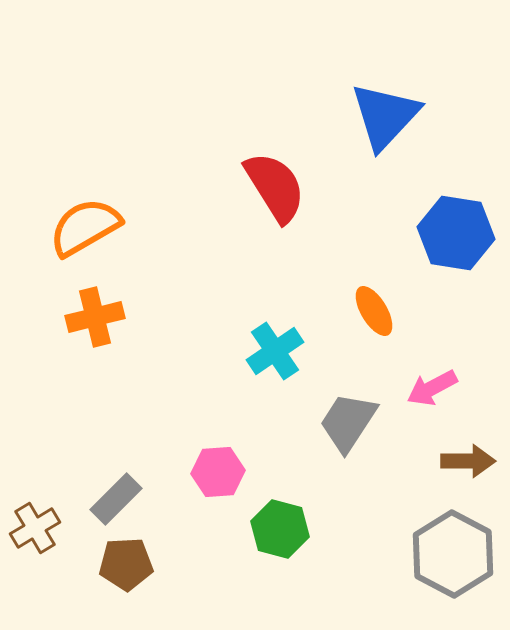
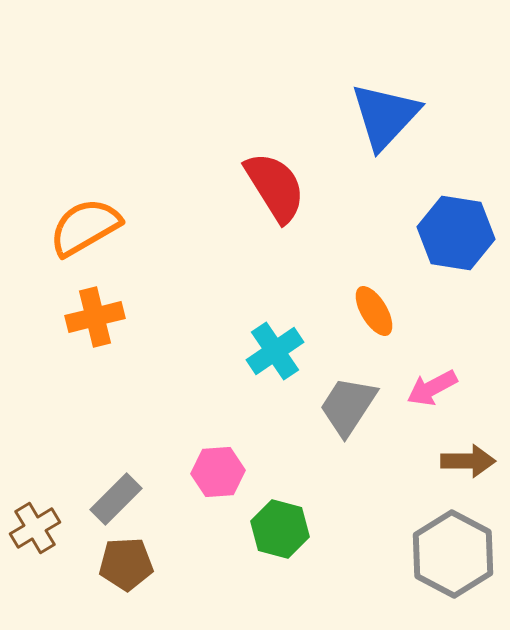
gray trapezoid: moved 16 px up
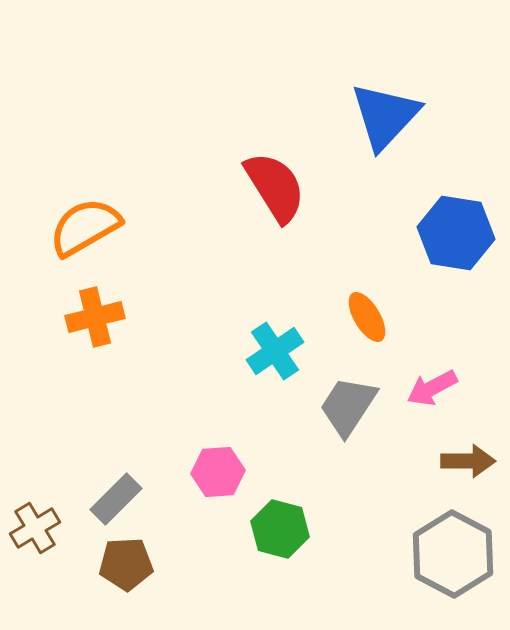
orange ellipse: moved 7 px left, 6 px down
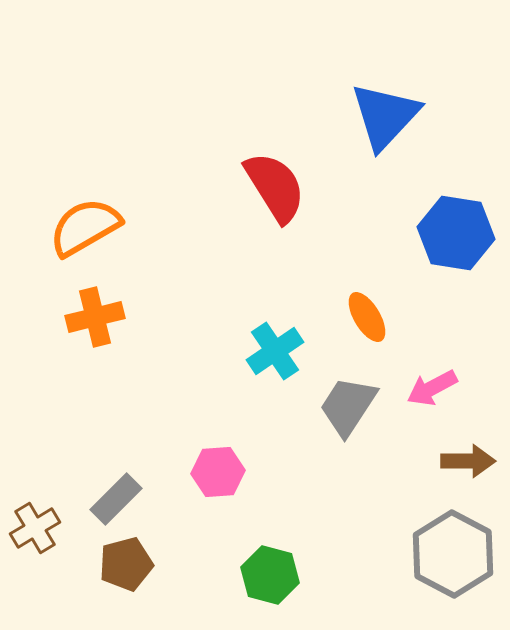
green hexagon: moved 10 px left, 46 px down
brown pentagon: rotated 12 degrees counterclockwise
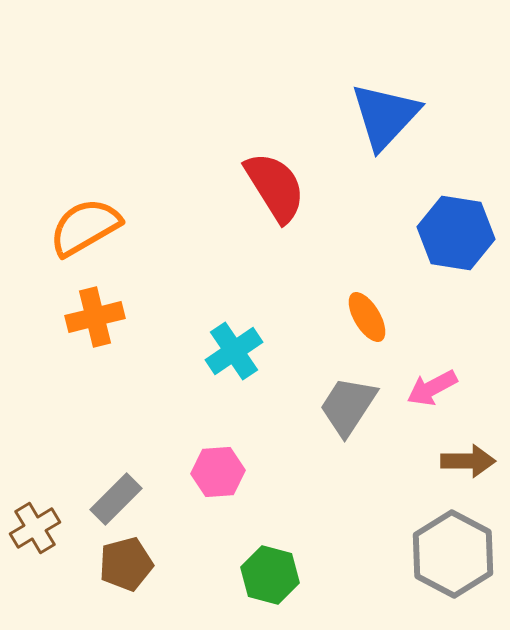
cyan cross: moved 41 px left
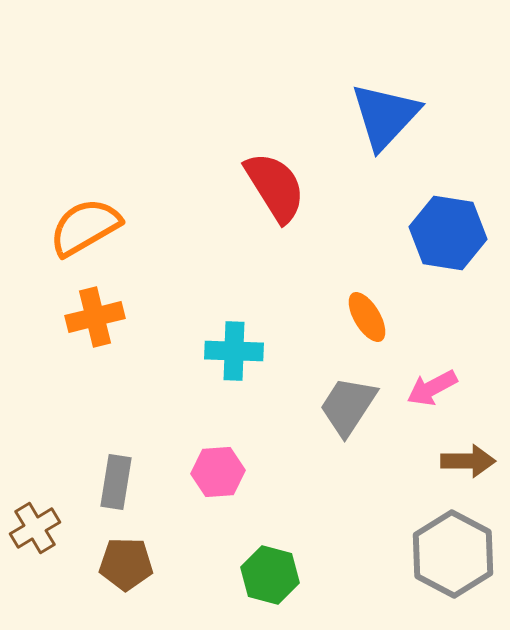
blue hexagon: moved 8 px left
cyan cross: rotated 36 degrees clockwise
gray rectangle: moved 17 px up; rotated 36 degrees counterclockwise
brown pentagon: rotated 16 degrees clockwise
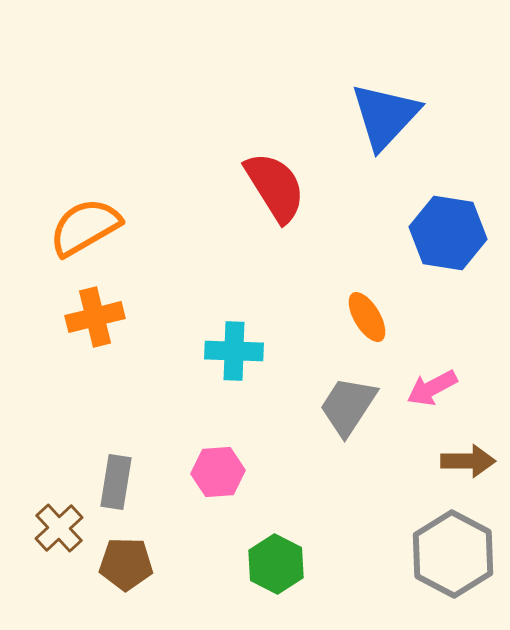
brown cross: moved 24 px right; rotated 12 degrees counterclockwise
green hexagon: moved 6 px right, 11 px up; rotated 12 degrees clockwise
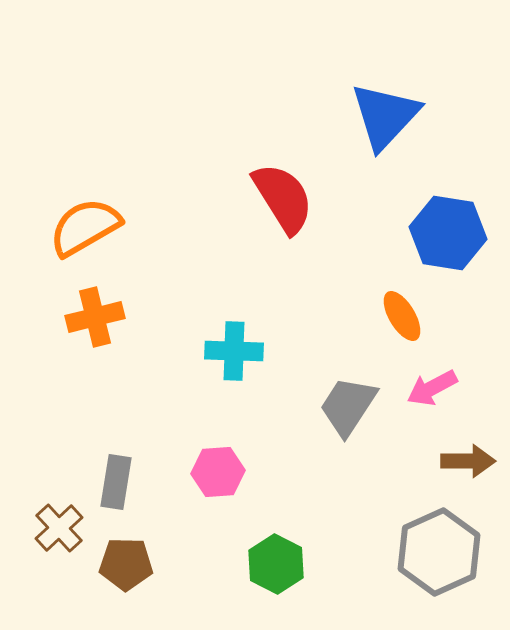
red semicircle: moved 8 px right, 11 px down
orange ellipse: moved 35 px right, 1 px up
gray hexagon: moved 14 px left, 2 px up; rotated 8 degrees clockwise
